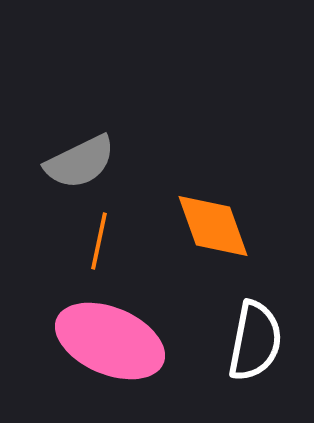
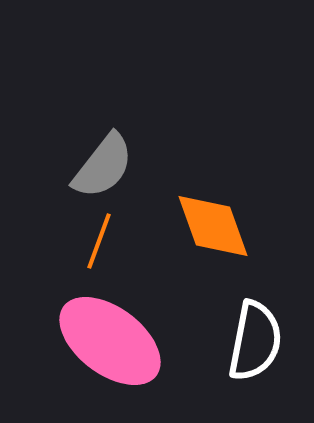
gray semicircle: moved 23 px right, 4 px down; rotated 26 degrees counterclockwise
orange line: rotated 8 degrees clockwise
pink ellipse: rotated 14 degrees clockwise
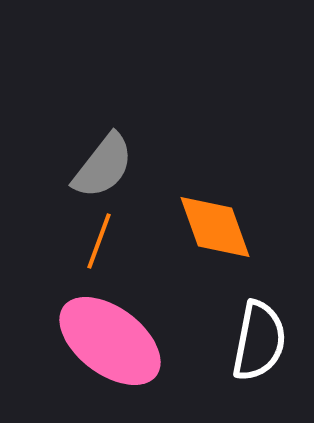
orange diamond: moved 2 px right, 1 px down
white semicircle: moved 4 px right
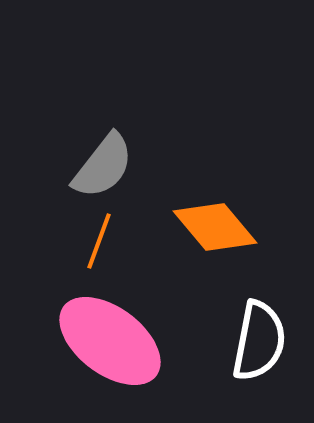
orange diamond: rotated 20 degrees counterclockwise
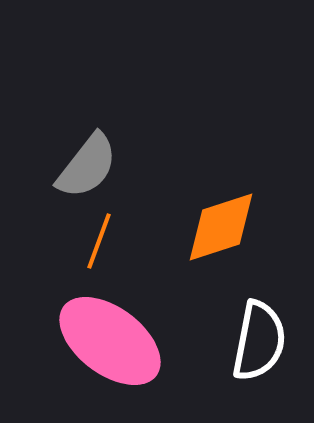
gray semicircle: moved 16 px left
orange diamond: moved 6 px right; rotated 68 degrees counterclockwise
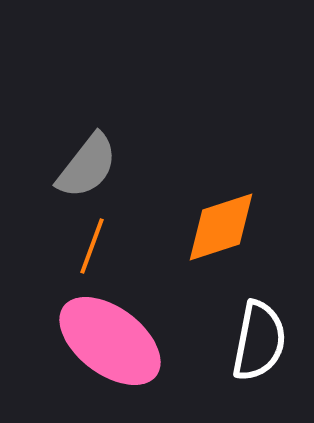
orange line: moved 7 px left, 5 px down
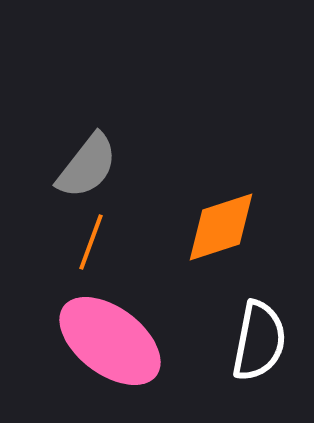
orange line: moved 1 px left, 4 px up
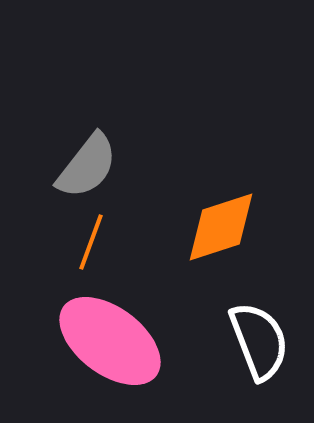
white semicircle: rotated 32 degrees counterclockwise
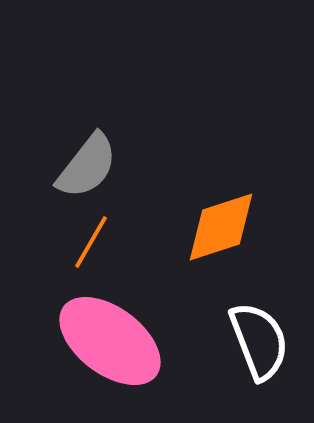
orange line: rotated 10 degrees clockwise
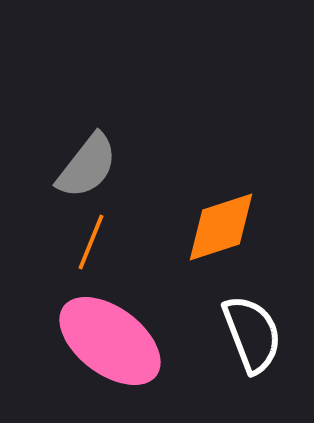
orange line: rotated 8 degrees counterclockwise
white semicircle: moved 7 px left, 7 px up
